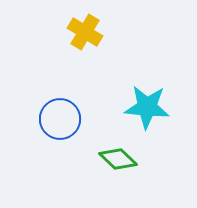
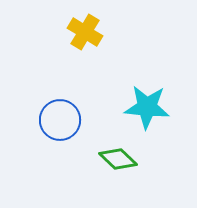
blue circle: moved 1 px down
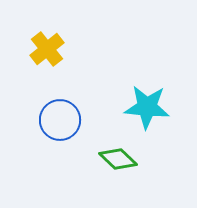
yellow cross: moved 38 px left, 17 px down; rotated 20 degrees clockwise
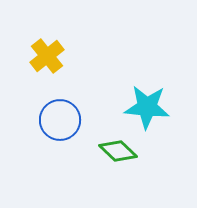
yellow cross: moved 7 px down
green diamond: moved 8 px up
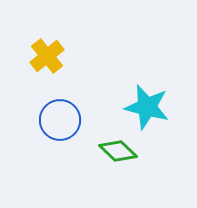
cyan star: rotated 9 degrees clockwise
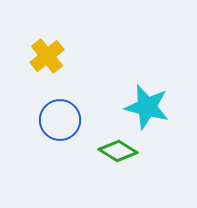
green diamond: rotated 12 degrees counterclockwise
